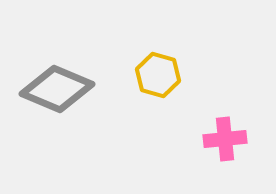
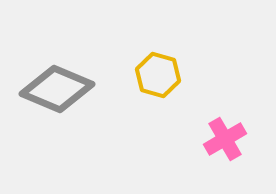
pink cross: rotated 24 degrees counterclockwise
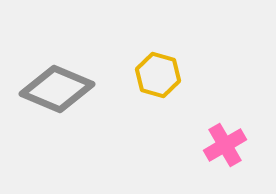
pink cross: moved 6 px down
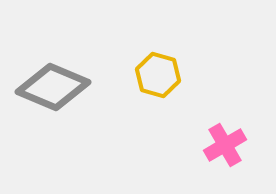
gray diamond: moved 4 px left, 2 px up
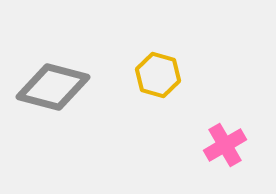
gray diamond: rotated 8 degrees counterclockwise
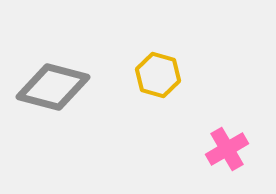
pink cross: moved 2 px right, 4 px down
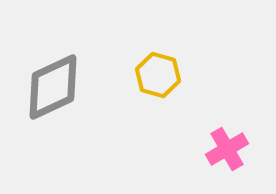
gray diamond: rotated 40 degrees counterclockwise
